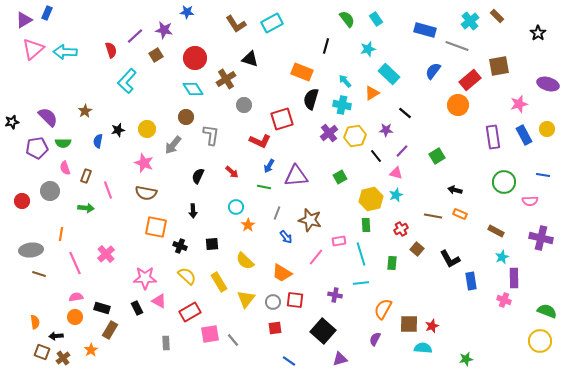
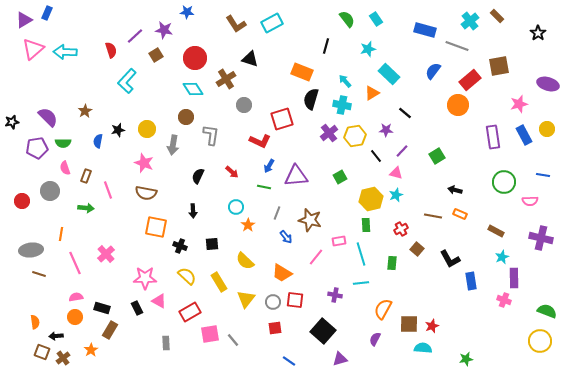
gray arrow at (173, 145): rotated 30 degrees counterclockwise
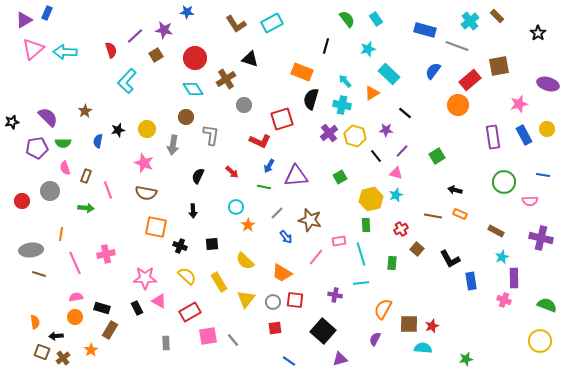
yellow hexagon at (355, 136): rotated 25 degrees clockwise
gray line at (277, 213): rotated 24 degrees clockwise
pink cross at (106, 254): rotated 30 degrees clockwise
green semicircle at (547, 311): moved 6 px up
pink square at (210, 334): moved 2 px left, 2 px down
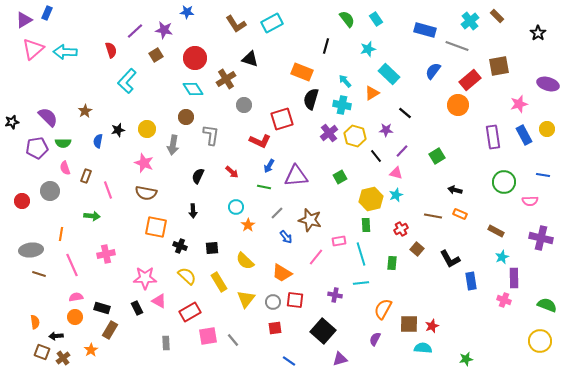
purple line at (135, 36): moved 5 px up
green arrow at (86, 208): moved 6 px right, 8 px down
black square at (212, 244): moved 4 px down
pink line at (75, 263): moved 3 px left, 2 px down
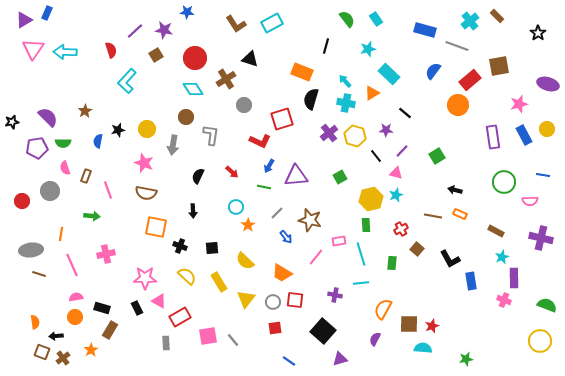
pink triangle at (33, 49): rotated 15 degrees counterclockwise
cyan cross at (342, 105): moved 4 px right, 2 px up
red rectangle at (190, 312): moved 10 px left, 5 px down
